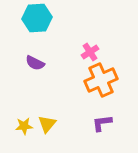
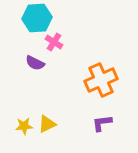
pink cross: moved 36 px left, 10 px up; rotated 24 degrees counterclockwise
yellow triangle: rotated 24 degrees clockwise
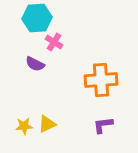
purple semicircle: moved 1 px down
orange cross: rotated 20 degrees clockwise
purple L-shape: moved 1 px right, 2 px down
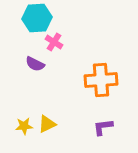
purple L-shape: moved 2 px down
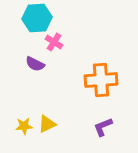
purple L-shape: rotated 15 degrees counterclockwise
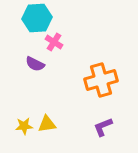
orange cross: rotated 12 degrees counterclockwise
yellow triangle: rotated 18 degrees clockwise
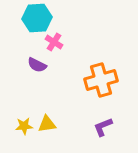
purple semicircle: moved 2 px right, 1 px down
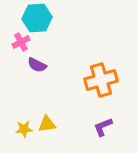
pink cross: moved 33 px left; rotated 30 degrees clockwise
yellow star: moved 3 px down
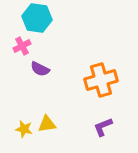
cyan hexagon: rotated 12 degrees clockwise
pink cross: moved 1 px right, 4 px down
purple semicircle: moved 3 px right, 4 px down
yellow star: rotated 18 degrees clockwise
